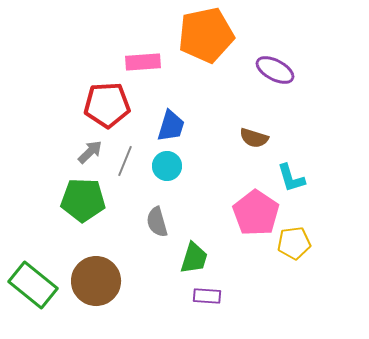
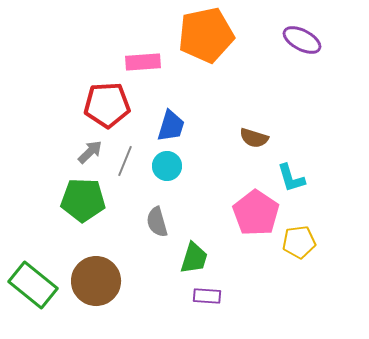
purple ellipse: moved 27 px right, 30 px up
yellow pentagon: moved 5 px right, 1 px up
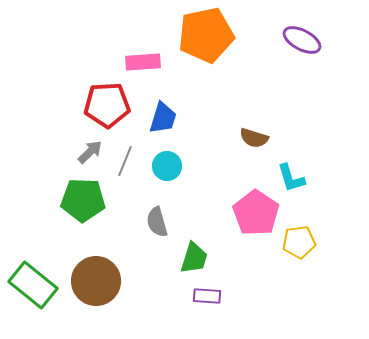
blue trapezoid: moved 8 px left, 8 px up
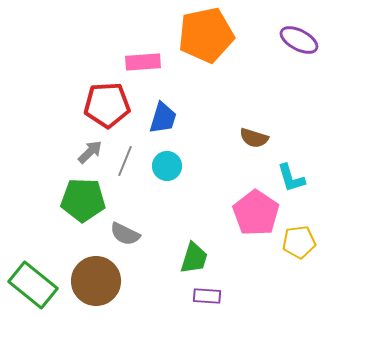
purple ellipse: moved 3 px left
gray semicircle: moved 32 px left, 12 px down; rotated 48 degrees counterclockwise
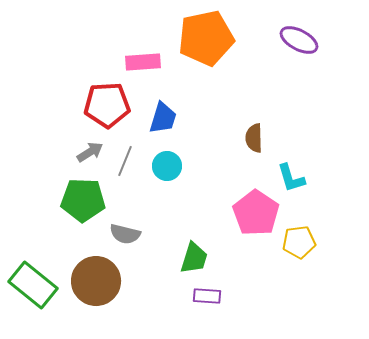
orange pentagon: moved 3 px down
brown semicircle: rotated 72 degrees clockwise
gray arrow: rotated 12 degrees clockwise
gray semicircle: rotated 12 degrees counterclockwise
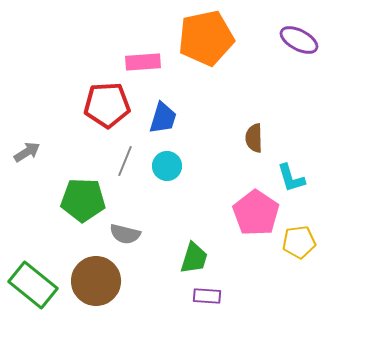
gray arrow: moved 63 px left
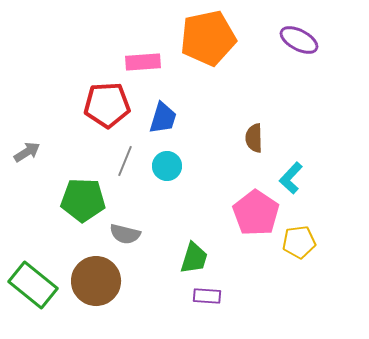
orange pentagon: moved 2 px right
cyan L-shape: rotated 60 degrees clockwise
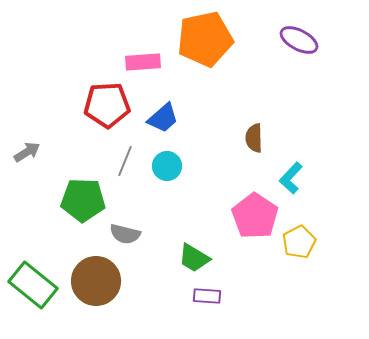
orange pentagon: moved 3 px left, 1 px down
blue trapezoid: rotated 32 degrees clockwise
pink pentagon: moved 1 px left, 3 px down
yellow pentagon: rotated 20 degrees counterclockwise
green trapezoid: rotated 104 degrees clockwise
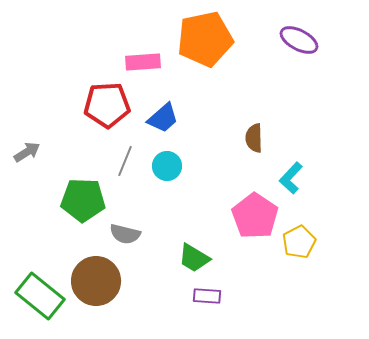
green rectangle: moved 7 px right, 11 px down
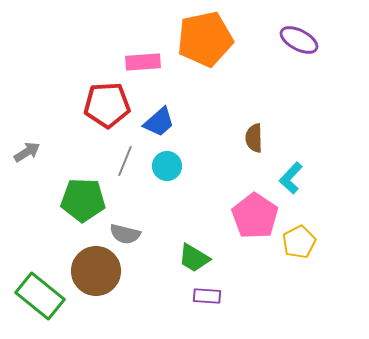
blue trapezoid: moved 4 px left, 4 px down
brown circle: moved 10 px up
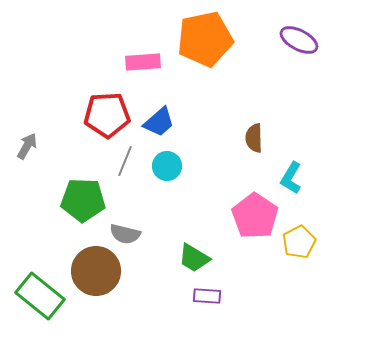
red pentagon: moved 10 px down
gray arrow: moved 6 px up; rotated 28 degrees counterclockwise
cyan L-shape: rotated 12 degrees counterclockwise
